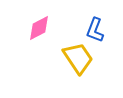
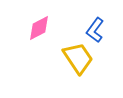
blue L-shape: rotated 15 degrees clockwise
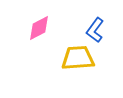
yellow trapezoid: rotated 60 degrees counterclockwise
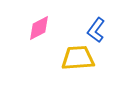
blue L-shape: moved 1 px right
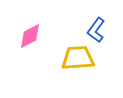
pink diamond: moved 9 px left, 8 px down
